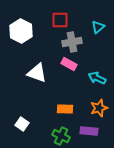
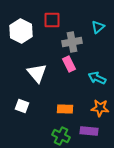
red square: moved 8 px left
pink rectangle: rotated 35 degrees clockwise
white triangle: rotated 30 degrees clockwise
orange star: moved 1 px right; rotated 24 degrees clockwise
white square: moved 18 px up; rotated 16 degrees counterclockwise
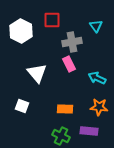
cyan triangle: moved 2 px left, 1 px up; rotated 24 degrees counterclockwise
orange star: moved 1 px left, 1 px up
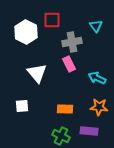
white hexagon: moved 5 px right, 1 px down
white square: rotated 24 degrees counterclockwise
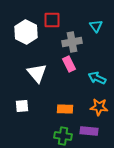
green cross: moved 2 px right; rotated 18 degrees counterclockwise
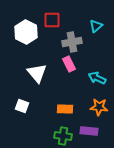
cyan triangle: rotated 24 degrees clockwise
white square: rotated 24 degrees clockwise
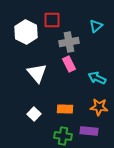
gray cross: moved 3 px left
white square: moved 12 px right, 8 px down; rotated 24 degrees clockwise
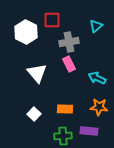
green cross: rotated 12 degrees counterclockwise
